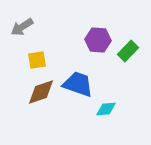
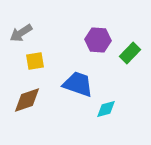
gray arrow: moved 1 px left, 6 px down
green rectangle: moved 2 px right, 2 px down
yellow square: moved 2 px left, 1 px down
brown diamond: moved 14 px left, 8 px down
cyan diamond: rotated 10 degrees counterclockwise
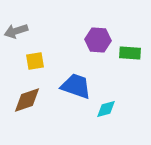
gray arrow: moved 5 px left, 2 px up; rotated 15 degrees clockwise
green rectangle: rotated 50 degrees clockwise
blue trapezoid: moved 2 px left, 2 px down
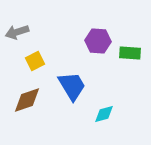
gray arrow: moved 1 px right, 1 px down
purple hexagon: moved 1 px down
yellow square: rotated 18 degrees counterclockwise
blue trapezoid: moved 4 px left; rotated 40 degrees clockwise
cyan diamond: moved 2 px left, 5 px down
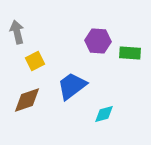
gray arrow: rotated 95 degrees clockwise
blue trapezoid: rotated 96 degrees counterclockwise
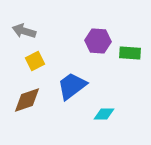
gray arrow: moved 7 px right, 1 px up; rotated 60 degrees counterclockwise
cyan diamond: rotated 15 degrees clockwise
